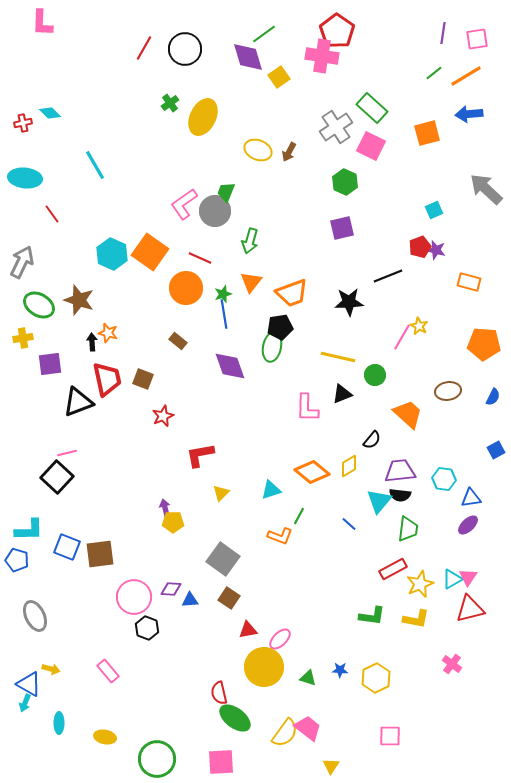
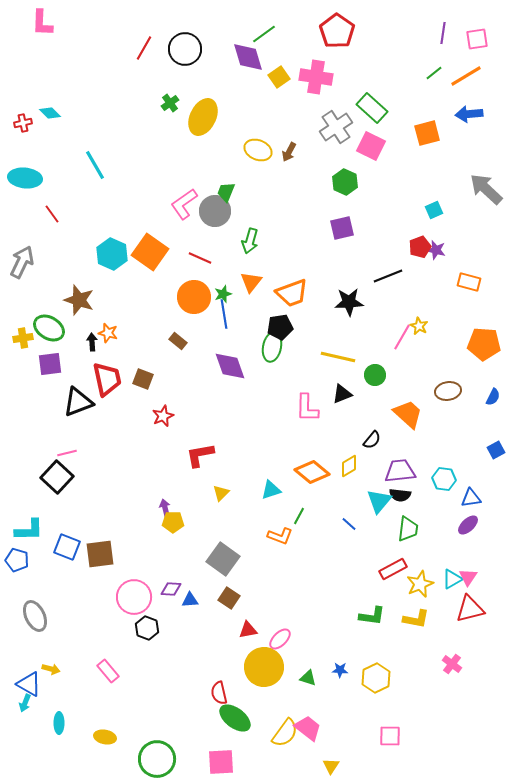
pink cross at (322, 56): moved 6 px left, 21 px down
orange circle at (186, 288): moved 8 px right, 9 px down
green ellipse at (39, 305): moved 10 px right, 23 px down
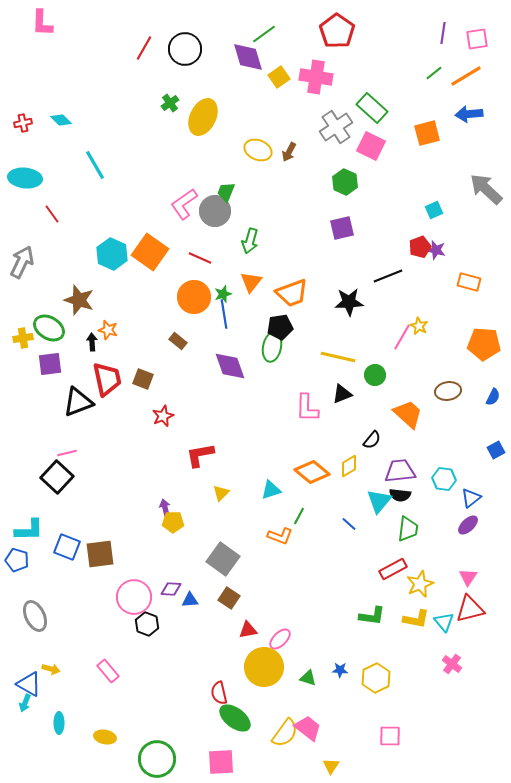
cyan diamond at (50, 113): moved 11 px right, 7 px down
orange star at (108, 333): moved 3 px up
blue triangle at (471, 498): rotated 30 degrees counterclockwise
cyan triangle at (452, 579): moved 8 px left, 43 px down; rotated 40 degrees counterclockwise
black hexagon at (147, 628): moved 4 px up
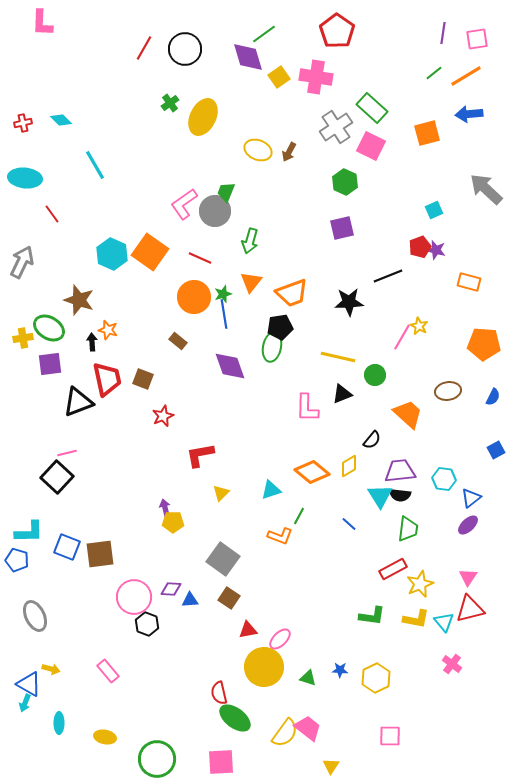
cyan triangle at (379, 501): moved 1 px right, 5 px up; rotated 12 degrees counterclockwise
cyan L-shape at (29, 530): moved 2 px down
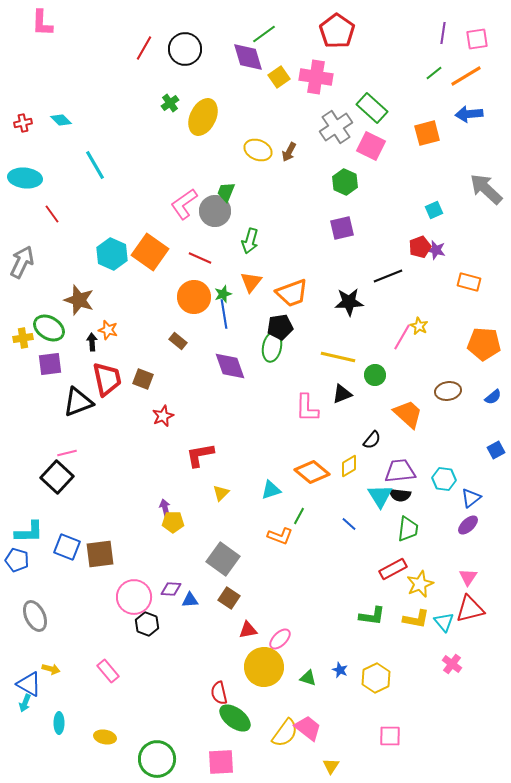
blue semicircle at (493, 397): rotated 24 degrees clockwise
blue star at (340, 670): rotated 21 degrees clockwise
